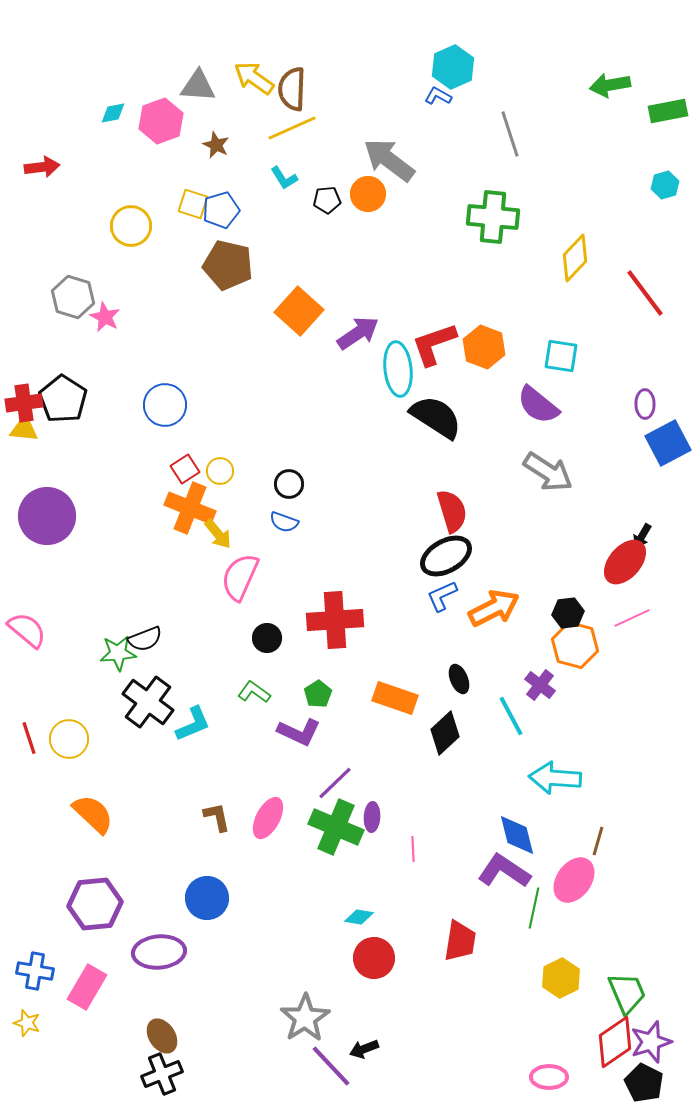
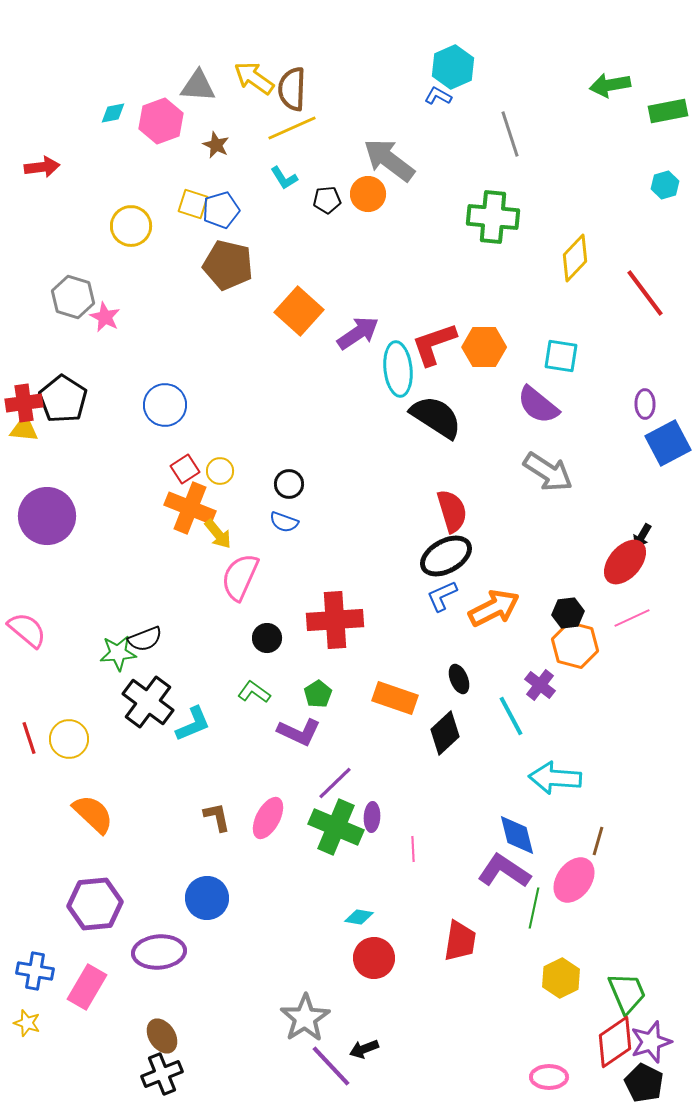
orange hexagon at (484, 347): rotated 21 degrees counterclockwise
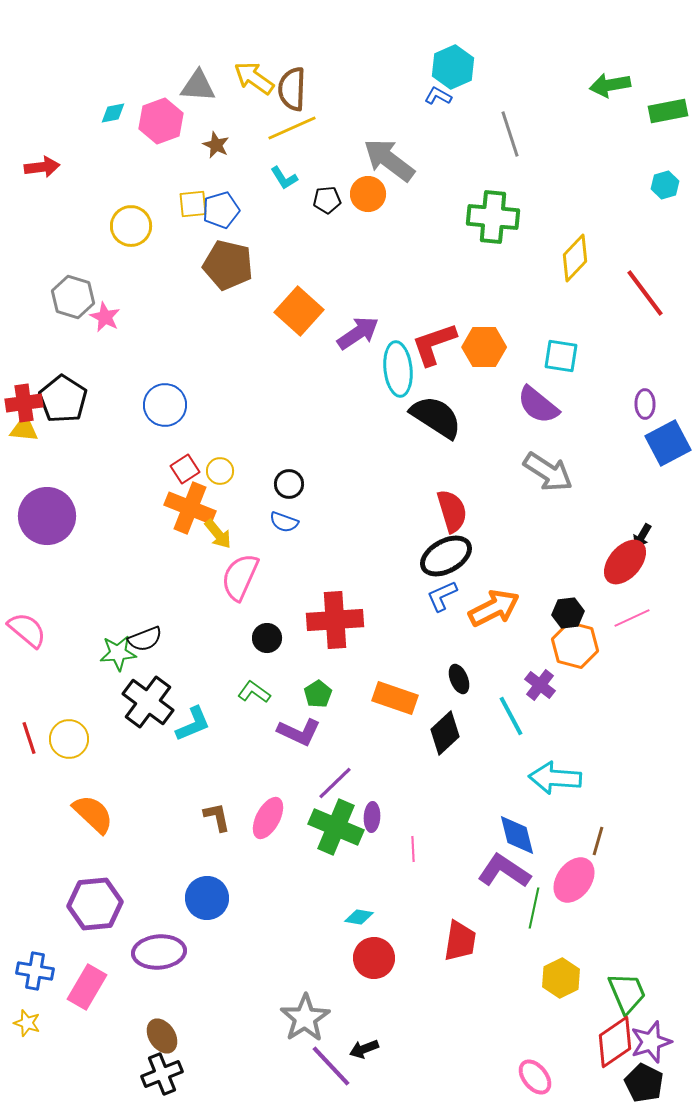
yellow square at (193, 204): rotated 24 degrees counterclockwise
pink ellipse at (549, 1077): moved 14 px left; rotated 51 degrees clockwise
